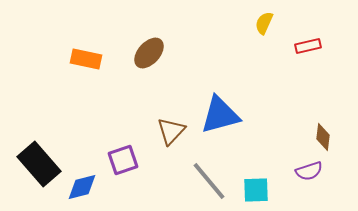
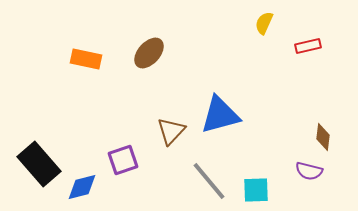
purple semicircle: rotated 32 degrees clockwise
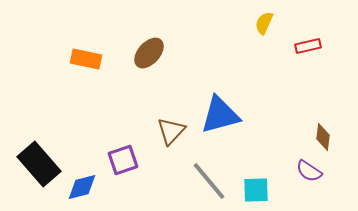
purple semicircle: rotated 20 degrees clockwise
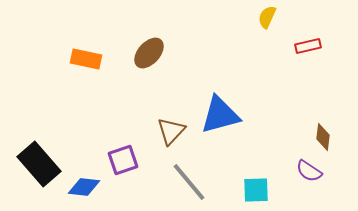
yellow semicircle: moved 3 px right, 6 px up
gray line: moved 20 px left, 1 px down
blue diamond: moved 2 px right; rotated 20 degrees clockwise
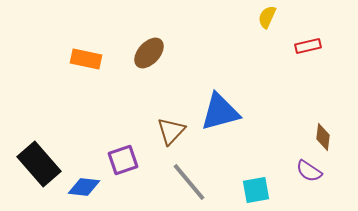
blue triangle: moved 3 px up
cyan square: rotated 8 degrees counterclockwise
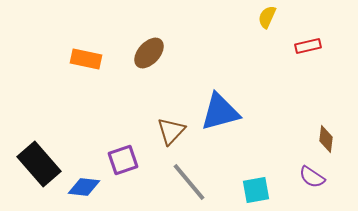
brown diamond: moved 3 px right, 2 px down
purple semicircle: moved 3 px right, 6 px down
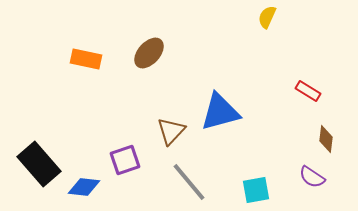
red rectangle: moved 45 px down; rotated 45 degrees clockwise
purple square: moved 2 px right
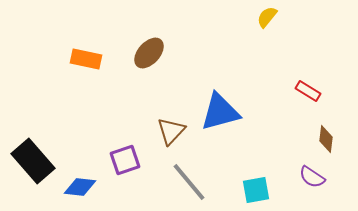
yellow semicircle: rotated 15 degrees clockwise
black rectangle: moved 6 px left, 3 px up
blue diamond: moved 4 px left
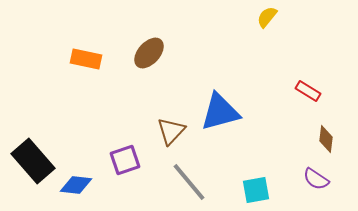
purple semicircle: moved 4 px right, 2 px down
blue diamond: moved 4 px left, 2 px up
